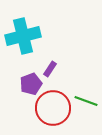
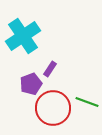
cyan cross: rotated 20 degrees counterclockwise
green line: moved 1 px right, 1 px down
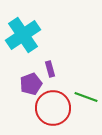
cyan cross: moved 1 px up
purple rectangle: rotated 49 degrees counterclockwise
green line: moved 1 px left, 5 px up
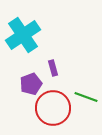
purple rectangle: moved 3 px right, 1 px up
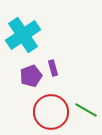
purple pentagon: moved 8 px up
green line: moved 13 px down; rotated 10 degrees clockwise
red circle: moved 2 px left, 4 px down
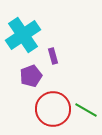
purple rectangle: moved 12 px up
red circle: moved 2 px right, 3 px up
